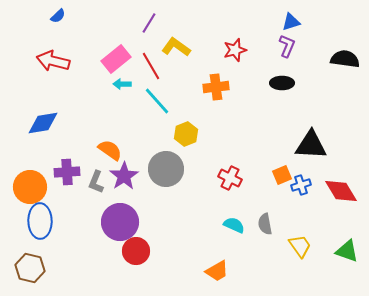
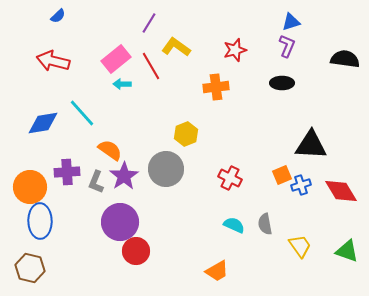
cyan line: moved 75 px left, 12 px down
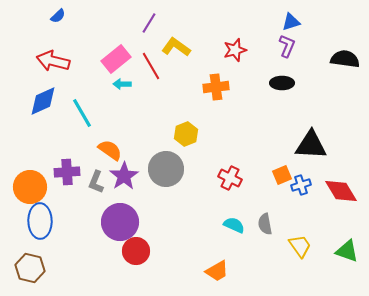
cyan line: rotated 12 degrees clockwise
blue diamond: moved 22 px up; rotated 16 degrees counterclockwise
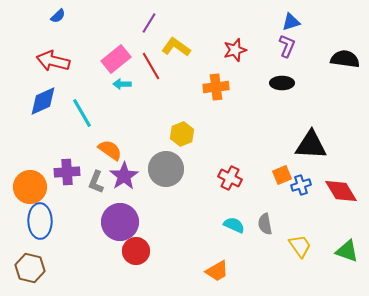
yellow hexagon: moved 4 px left
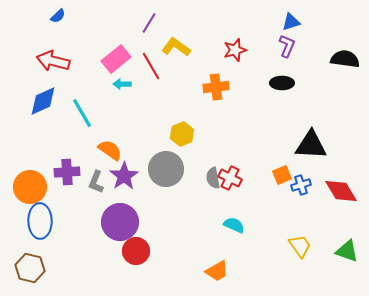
gray semicircle: moved 52 px left, 46 px up
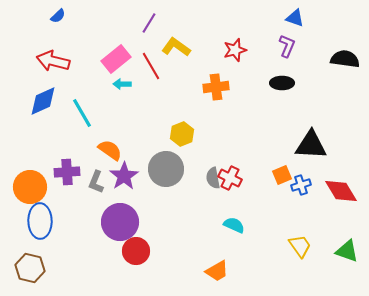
blue triangle: moved 4 px right, 4 px up; rotated 36 degrees clockwise
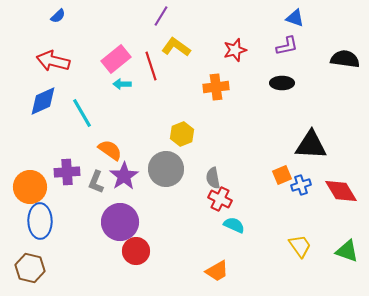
purple line: moved 12 px right, 7 px up
purple L-shape: rotated 55 degrees clockwise
red line: rotated 12 degrees clockwise
red cross: moved 10 px left, 21 px down
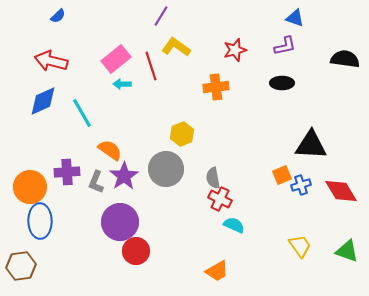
purple L-shape: moved 2 px left
red arrow: moved 2 px left
brown hexagon: moved 9 px left, 2 px up; rotated 20 degrees counterclockwise
